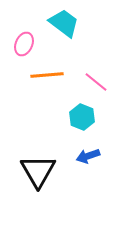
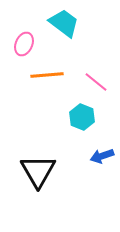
blue arrow: moved 14 px right
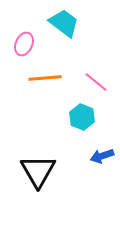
orange line: moved 2 px left, 3 px down
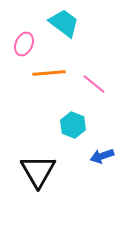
orange line: moved 4 px right, 5 px up
pink line: moved 2 px left, 2 px down
cyan hexagon: moved 9 px left, 8 px down
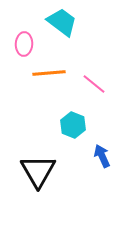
cyan trapezoid: moved 2 px left, 1 px up
pink ellipse: rotated 20 degrees counterclockwise
blue arrow: rotated 85 degrees clockwise
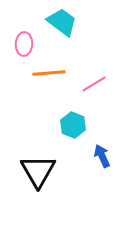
pink line: rotated 70 degrees counterclockwise
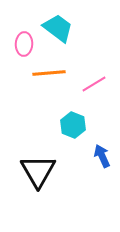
cyan trapezoid: moved 4 px left, 6 px down
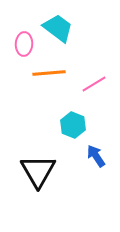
blue arrow: moved 6 px left; rotated 10 degrees counterclockwise
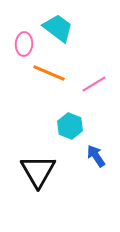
orange line: rotated 28 degrees clockwise
cyan hexagon: moved 3 px left, 1 px down
